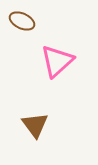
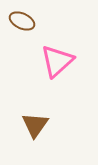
brown triangle: rotated 12 degrees clockwise
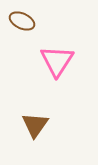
pink triangle: rotated 15 degrees counterclockwise
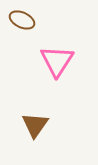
brown ellipse: moved 1 px up
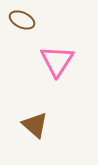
brown triangle: rotated 24 degrees counterclockwise
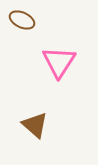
pink triangle: moved 2 px right, 1 px down
